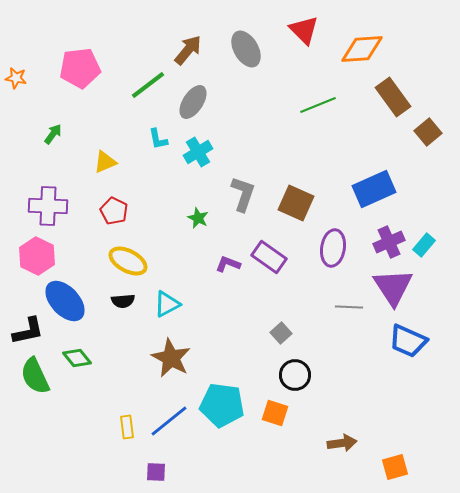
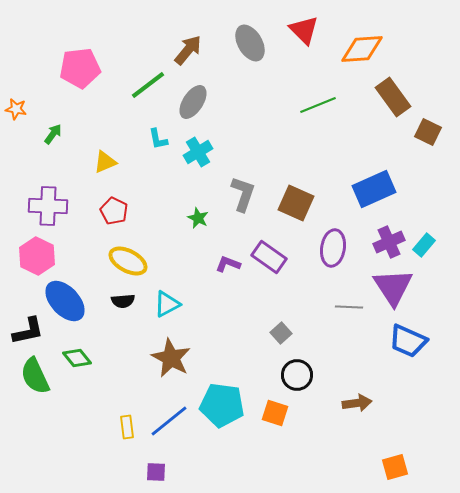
gray ellipse at (246, 49): moved 4 px right, 6 px up
orange star at (16, 78): moved 31 px down
brown square at (428, 132): rotated 24 degrees counterclockwise
black circle at (295, 375): moved 2 px right
brown arrow at (342, 443): moved 15 px right, 40 px up
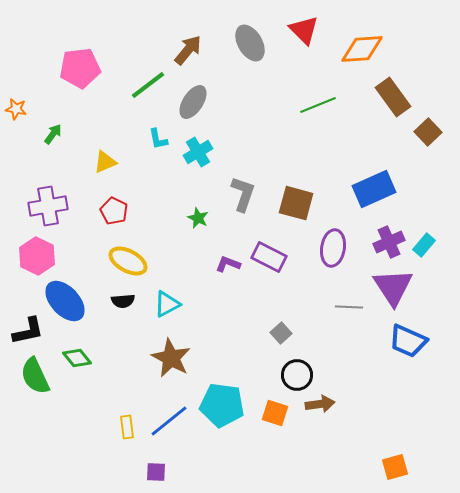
brown square at (428, 132): rotated 20 degrees clockwise
brown square at (296, 203): rotated 9 degrees counterclockwise
purple cross at (48, 206): rotated 12 degrees counterclockwise
purple rectangle at (269, 257): rotated 8 degrees counterclockwise
brown arrow at (357, 403): moved 37 px left, 1 px down
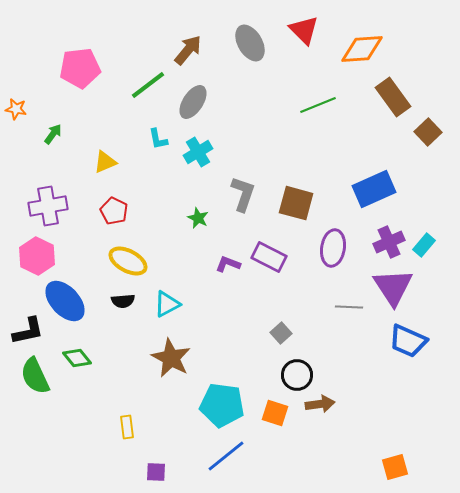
blue line at (169, 421): moved 57 px right, 35 px down
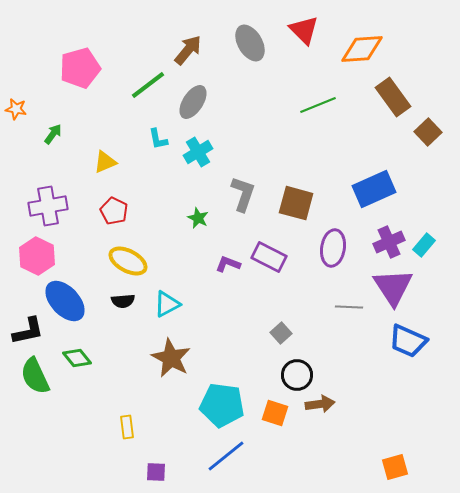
pink pentagon at (80, 68): rotated 9 degrees counterclockwise
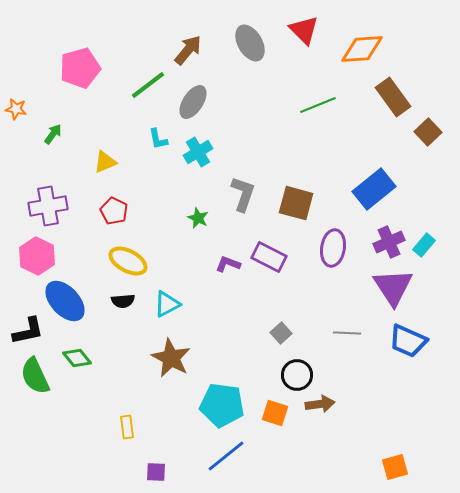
blue rectangle at (374, 189): rotated 15 degrees counterclockwise
gray line at (349, 307): moved 2 px left, 26 px down
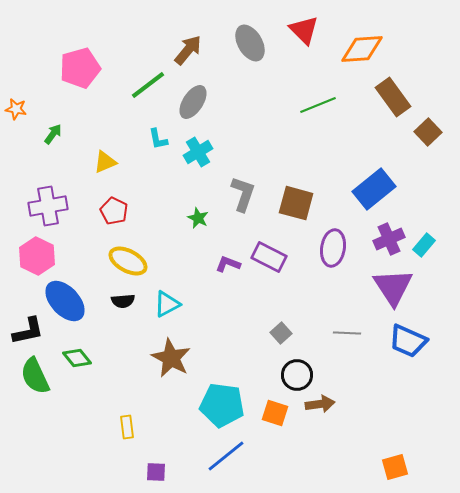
purple cross at (389, 242): moved 3 px up
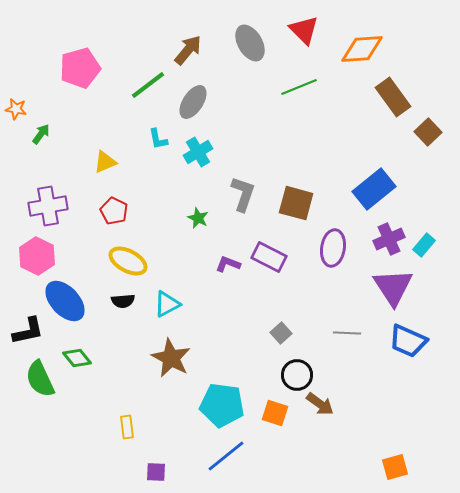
green line at (318, 105): moved 19 px left, 18 px up
green arrow at (53, 134): moved 12 px left
green semicircle at (35, 376): moved 5 px right, 3 px down
brown arrow at (320, 404): rotated 44 degrees clockwise
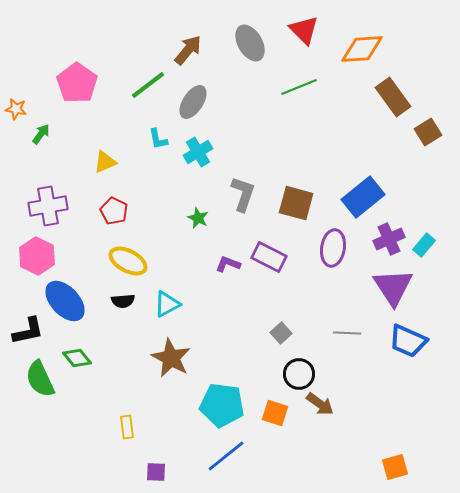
pink pentagon at (80, 68): moved 3 px left, 15 px down; rotated 21 degrees counterclockwise
brown square at (428, 132): rotated 12 degrees clockwise
blue rectangle at (374, 189): moved 11 px left, 8 px down
black circle at (297, 375): moved 2 px right, 1 px up
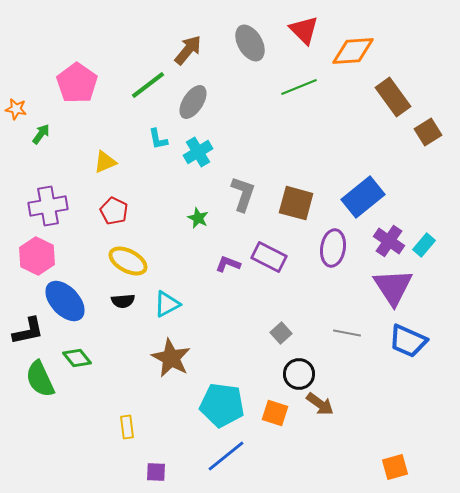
orange diamond at (362, 49): moved 9 px left, 2 px down
purple cross at (389, 239): moved 2 px down; rotated 32 degrees counterclockwise
gray line at (347, 333): rotated 8 degrees clockwise
